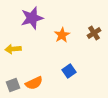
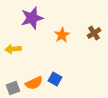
blue square: moved 14 px left, 8 px down; rotated 24 degrees counterclockwise
gray square: moved 3 px down
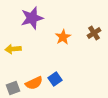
orange star: moved 1 px right, 2 px down
blue square: rotated 24 degrees clockwise
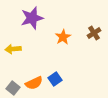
gray square: rotated 32 degrees counterclockwise
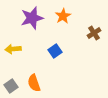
orange star: moved 21 px up
blue square: moved 28 px up
orange semicircle: rotated 96 degrees clockwise
gray square: moved 2 px left, 2 px up; rotated 16 degrees clockwise
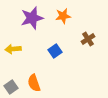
orange star: rotated 21 degrees clockwise
brown cross: moved 6 px left, 6 px down
gray square: moved 1 px down
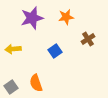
orange star: moved 3 px right, 1 px down
orange semicircle: moved 2 px right
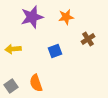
purple star: moved 1 px up
blue square: rotated 16 degrees clockwise
gray square: moved 1 px up
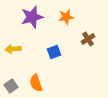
blue square: moved 1 px left, 1 px down
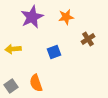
purple star: rotated 10 degrees counterclockwise
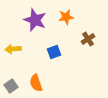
purple star: moved 3 px right, 3 px down; rotated 25 degrees counterclockwise
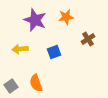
yellow arrow: moved 7 px right
